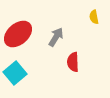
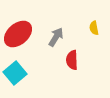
yellow semicircle: moved 11 px down
red semicircle: moved 1 px left, 2 px up
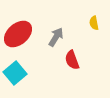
yellow semicircle: moved 5 px up
red semicircle: rotated 18 degrees counterclockwise
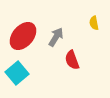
red ellipse: moved 5 px right, 2 px down; rotated 8 degrees counterclockwise
cyan square: moved 2 px right
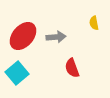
gray arrow: rotated 54 degrees clockwise
red semicircle: moved 8 px down
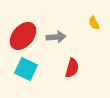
yellow semicircle: rotated 16 degrees counterclockwise
red semicircle: rotated 144 degrees counterclockwise
cyan square: moved 9 px right, 4 px up; rotated 25 degrees counterclockwise
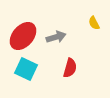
gray arrow: rotated 12 degrees counterclockwise
red semicircle: moved 2 px left
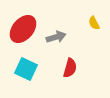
red ellipse: moved 7 px up
